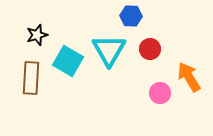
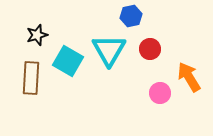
blue hexagon: rotated 15 degrees counterclockwise
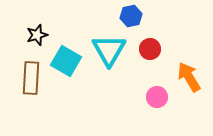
cyan square: moved 2 px left
pink circle: moved 3 px left, 4 px down
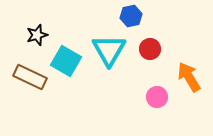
brown rectangle: moved 1 px left, 1 px up; rotated 68 degrees counterclockwise
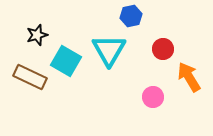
red circle: moved 13 px right
pink circle: moved 4 px left
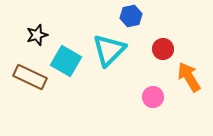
cyan triangle: rotated 15 degrees clockwise
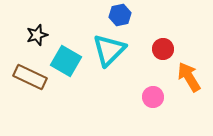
blue hexagon: moved 11 px left, 1 px up
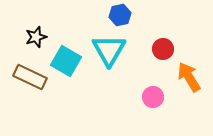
black star: moved 1 px left, 2 px down
cyan triangle: rotated 15 degrees counterclockwise
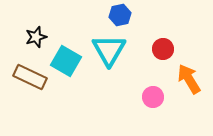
orange arrow: moved 2 px down
